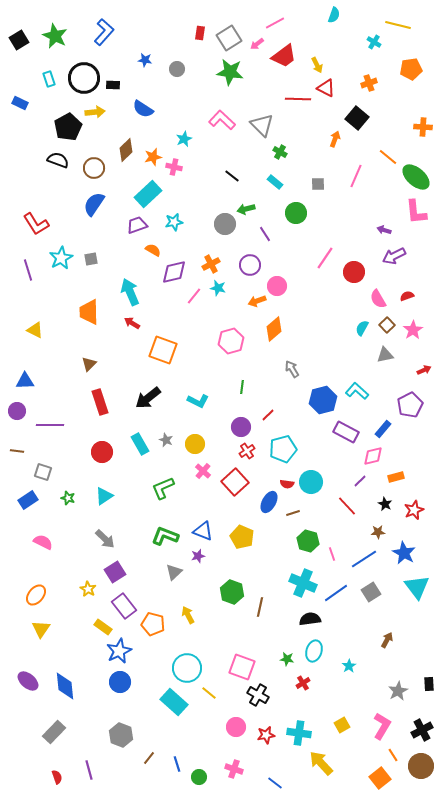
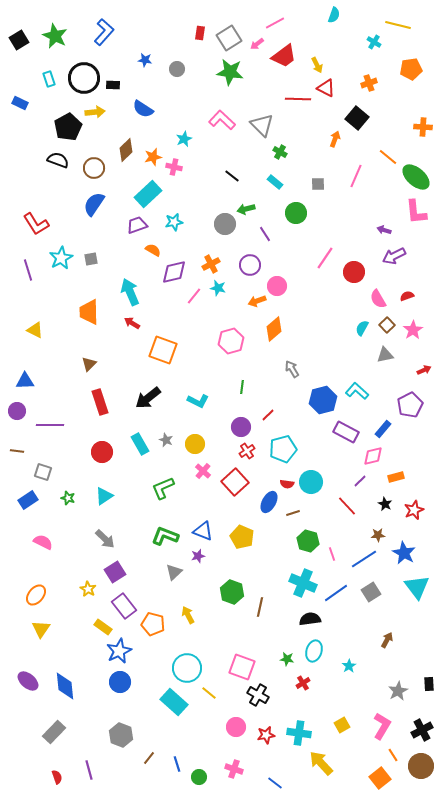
brown star at (378, 532): moved 3 px down
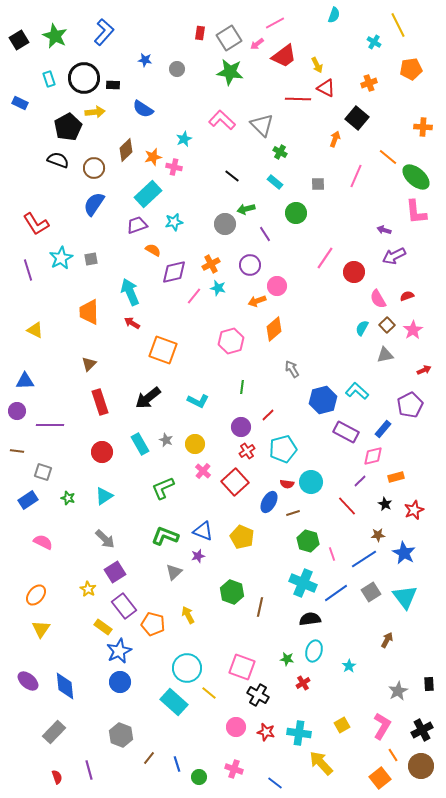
yellow line at (398, 25): rotated 50 degrees clockwise
cyan triangle at (417, 587): moved 12 px left, 10 px down
red star at (266, 735): moved 3 px up; rotated 24 degrees clockwise
